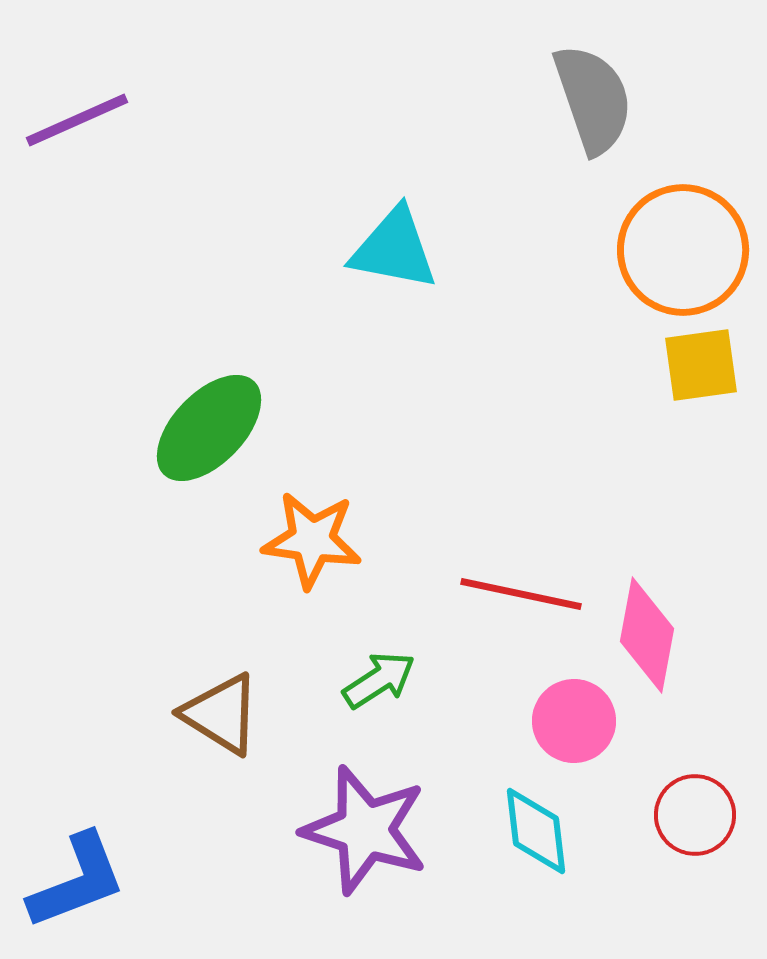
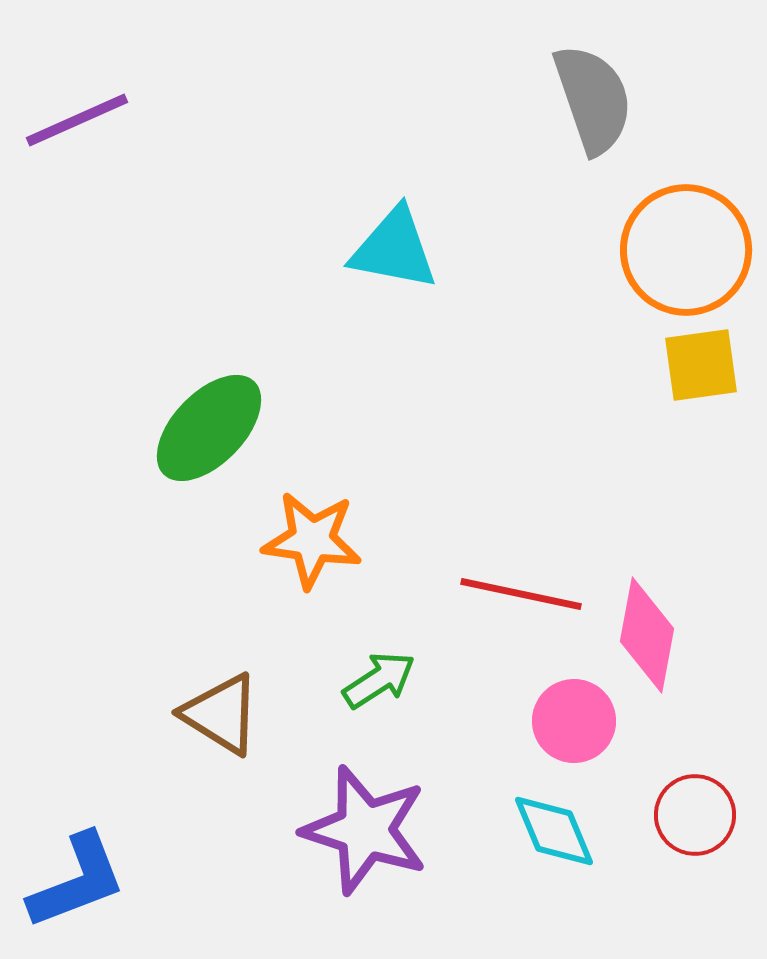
orange circle: moved 3 px right
cyan diamond: moved 18 px right; rotated 16 degrees counterclockwise
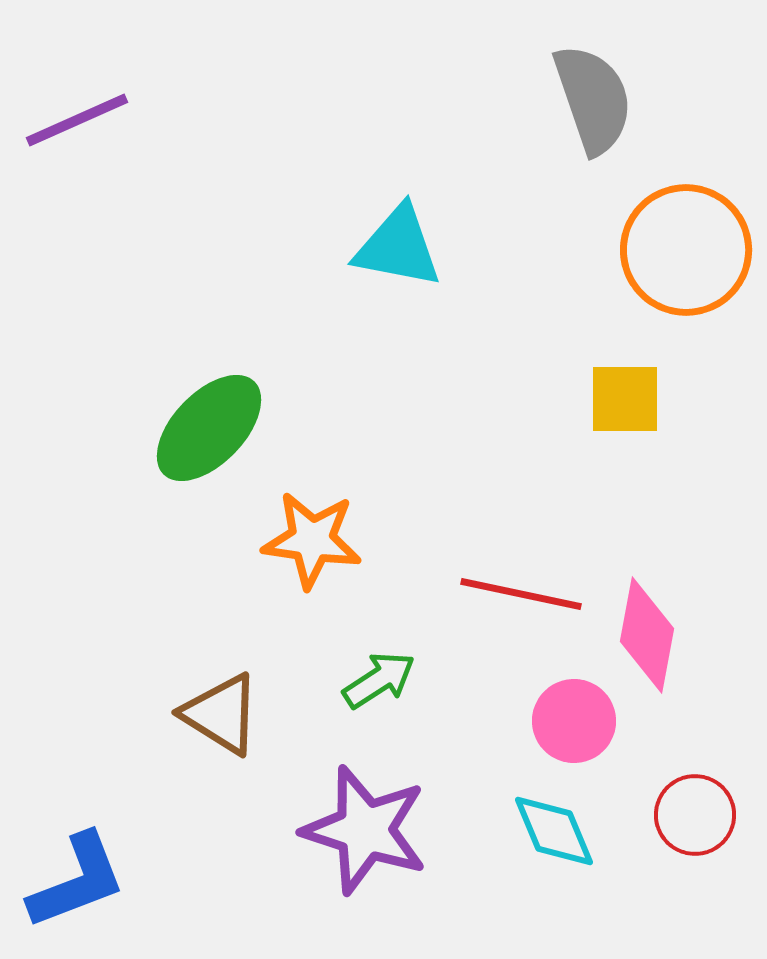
cyan triangle: moved 4 px right, 2 px up
yellow square: moved 76 px left, 34 px down; rotated 8 degrees clockwise
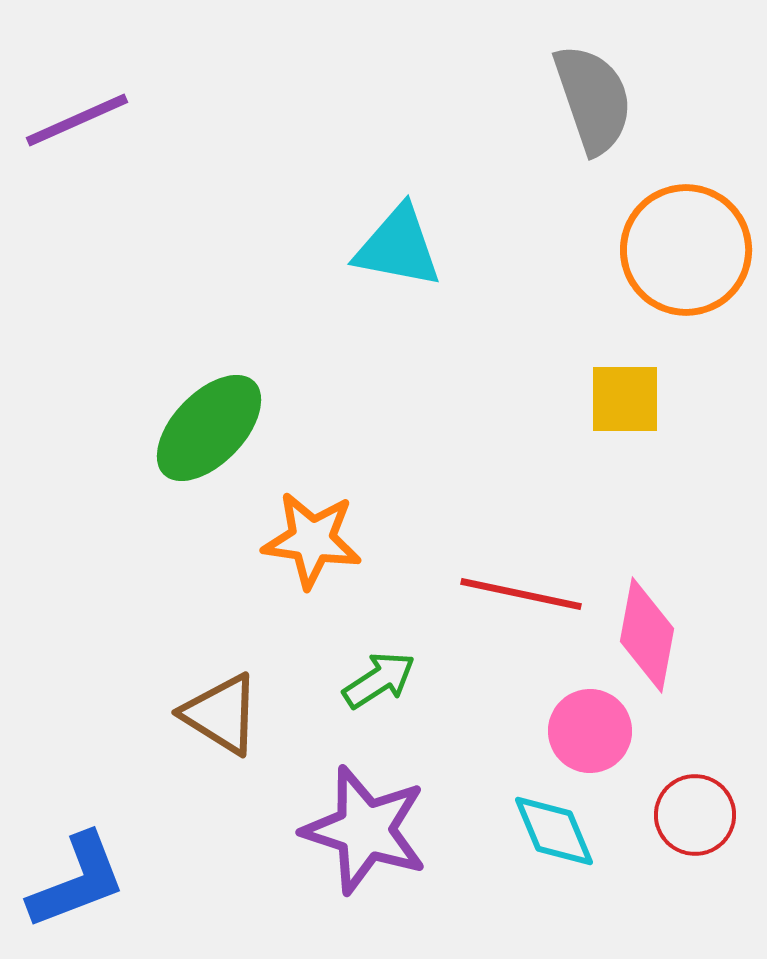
pink circle: moved 16 px right, 10 px down
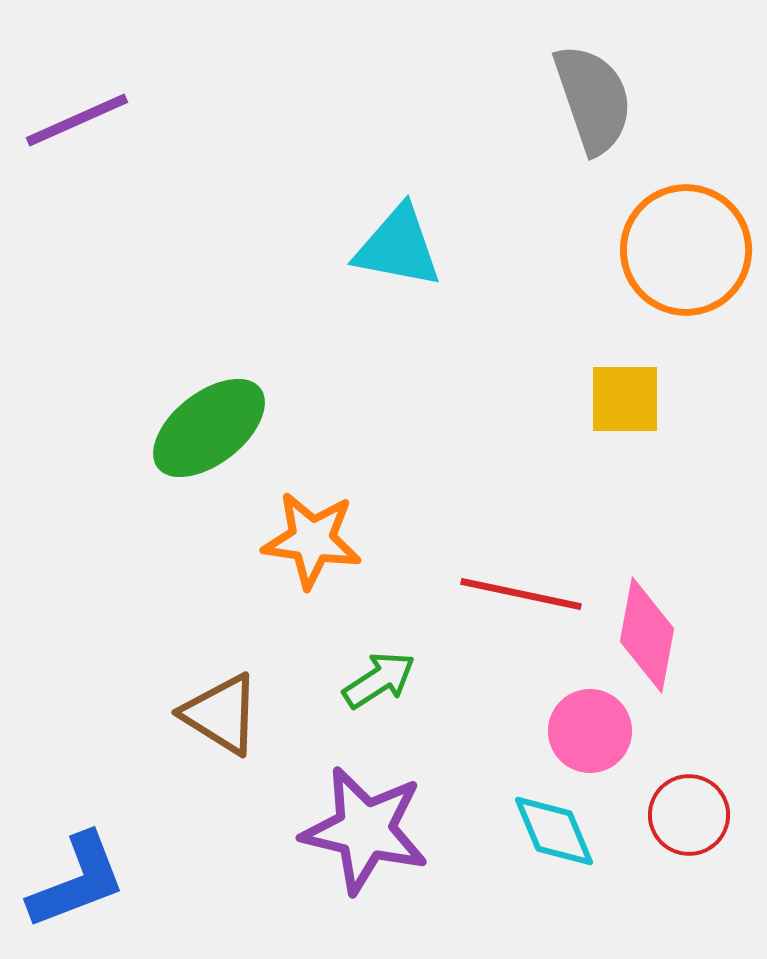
green ellipse: rotated 8 degrees clockwise
red circle: moved 6 px left
purple star: rotated 5 degrees counterclockwise
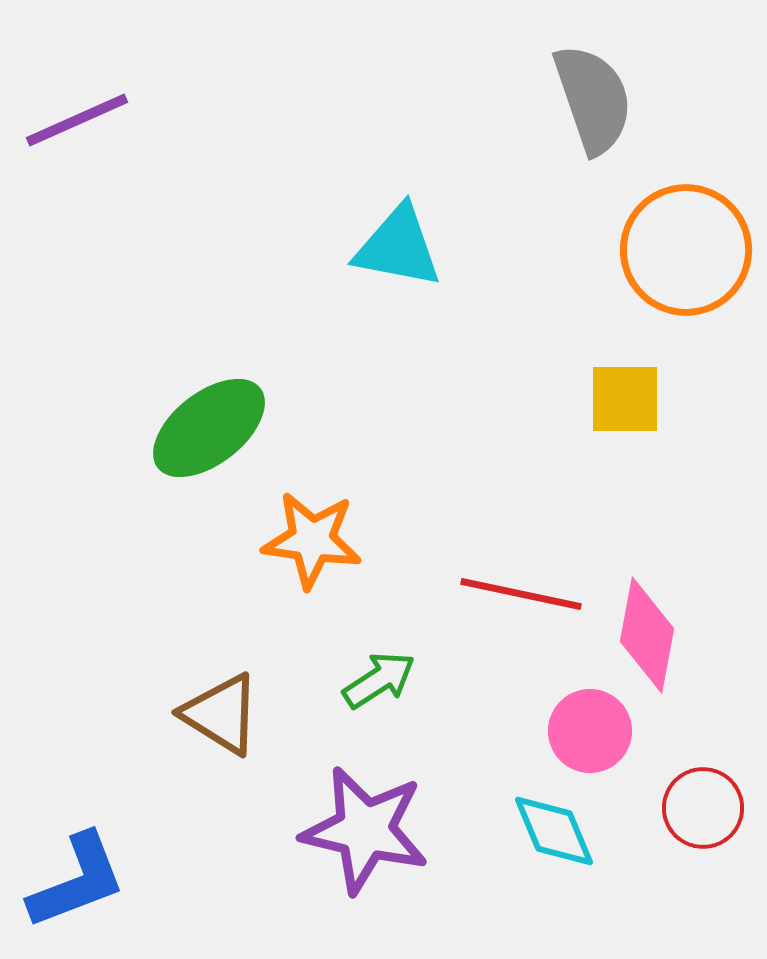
red circle: moved 14 px right, 7 px up
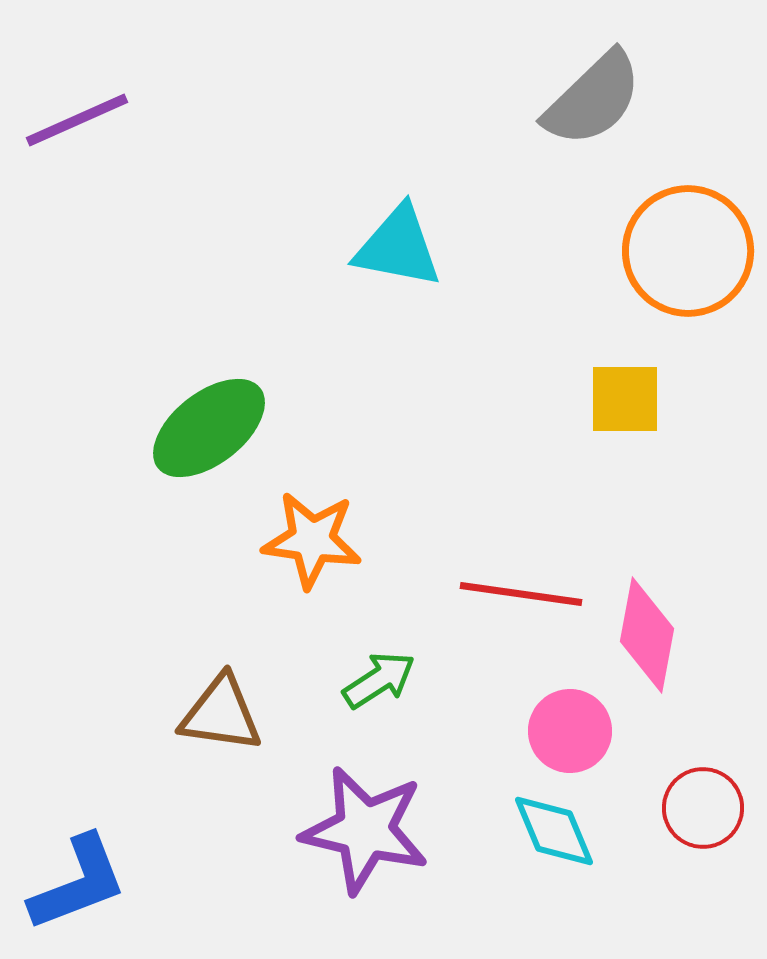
gray semicircle: rotated 65 degrees clockwise
orange circle: moved 2 px right, 1 px down
red line: rotated 4 degrees counterclockwise
brown triangle: rotated 24 degrees counterclockwise
pink circle: moved 20 px left
blue L-shape: moved 1 px right, 2 px down
